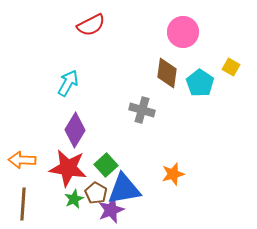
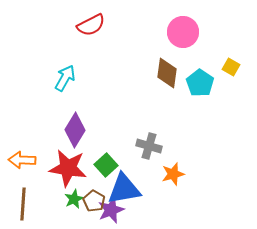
cyan arrow: moved 3 px left, 5 px up
gray cross: moved 7 px right, 36 px down
brown pentagon: moved 2 px left, 8 px down
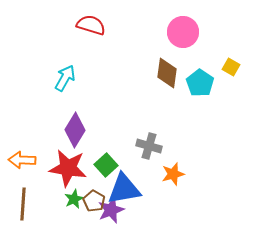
red semicircle: rotated 136 degrees counterclockwise
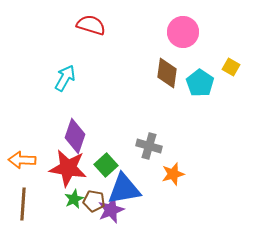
purple diamond: moved 6 px down; rotated 12 degrees counterclockwise
brown pentagon: rotated 20 degrees counterclockwise
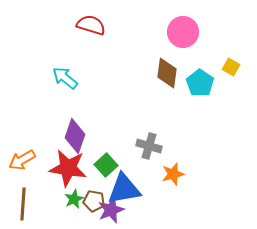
cyan arrow: rotated 80 degrees counterclockwise
orange arrow: rotated 32 degrees counterclockwise
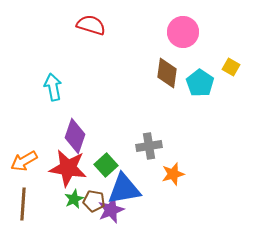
cyan arrow: moved 12 px left, 9 px down; rotated 40 degrees clockwise
gray cross: rotated 25 degrees counterclockwise
orange arrow: moved 2 px right, 1 px down
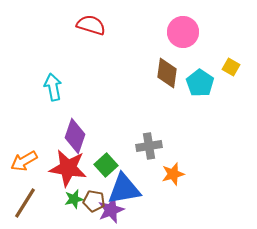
green star: rotated 12 degrees clockwise
brown line: moved 2 px right, 1 px up; rotated 28 degrees clockwise
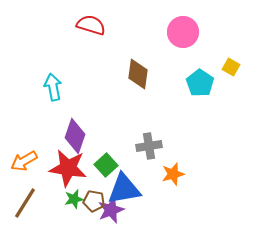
brown diamond: moved 29 px left, 1 px down
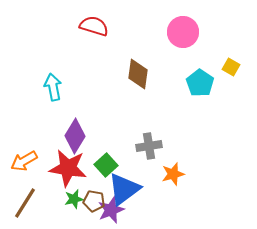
red semicircle: moved 3 px right, 1 px down
purple diamond: rotated 12 degrees clockwise
blue triangle: rotated 27 degrees counterclockwise
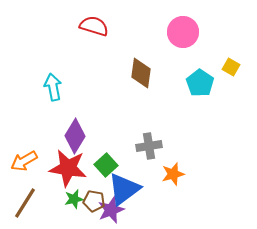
brown diamond: moved 3 px right, 1 px up
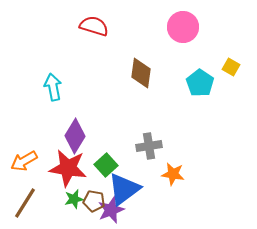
pink circle: moved 5 px up
orange star: rotated 25 degrees clockwise
